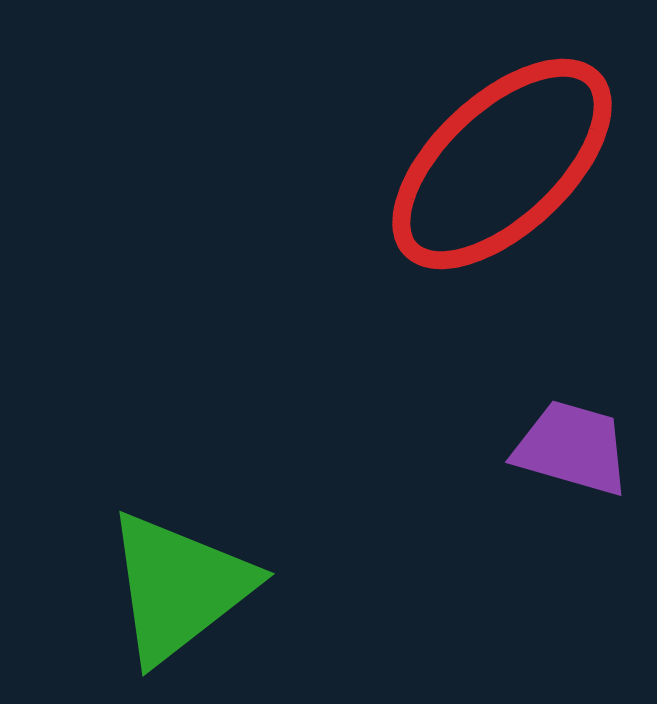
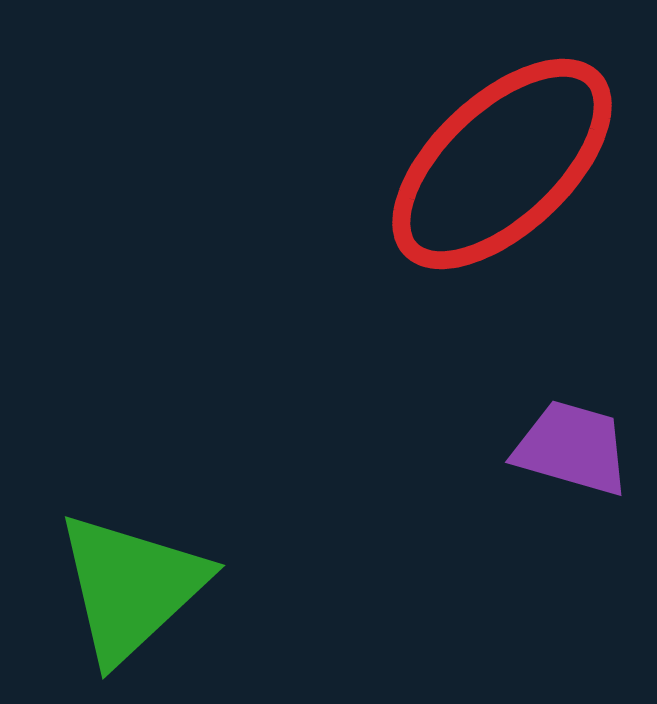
green triangle: moved 48 px left; rotated 5 degrees counterclockwise
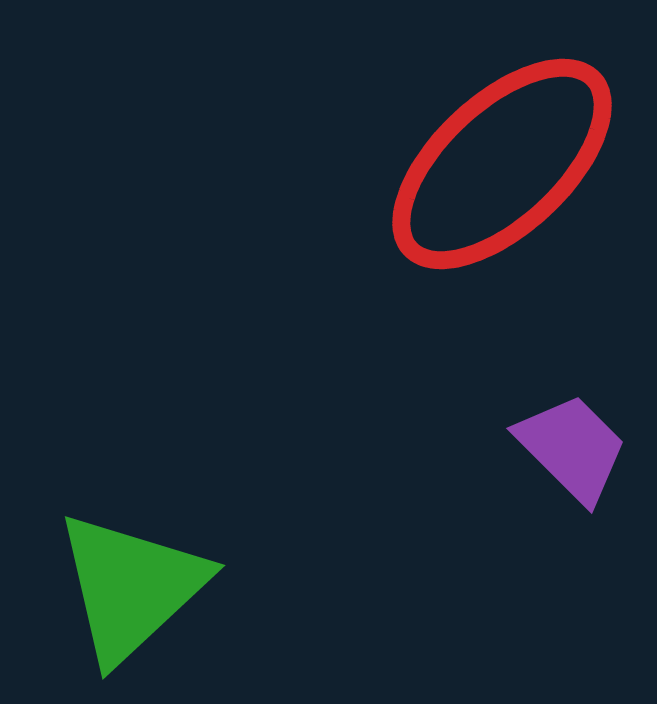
purple trapezoid: rotated 29 degrees clockwise
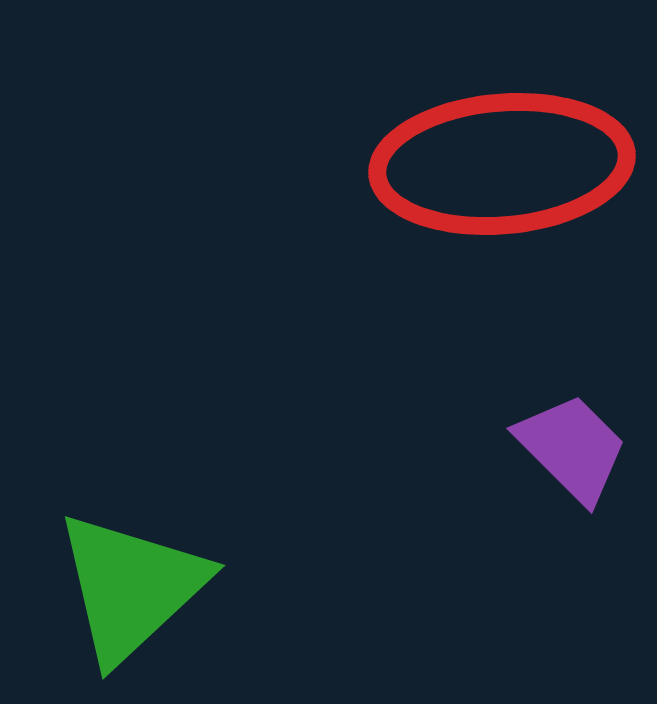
red ellipse: rotated 38 degrees clockwise
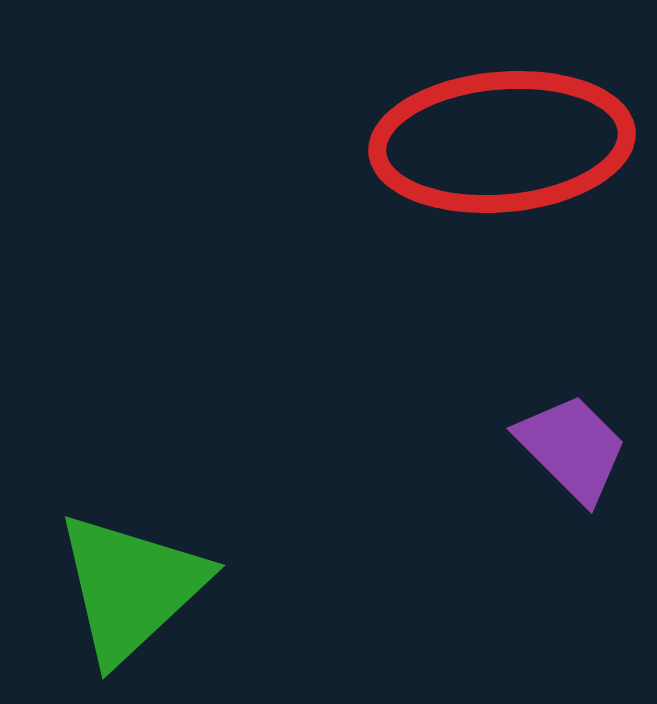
red ellipse: moved 22 px up
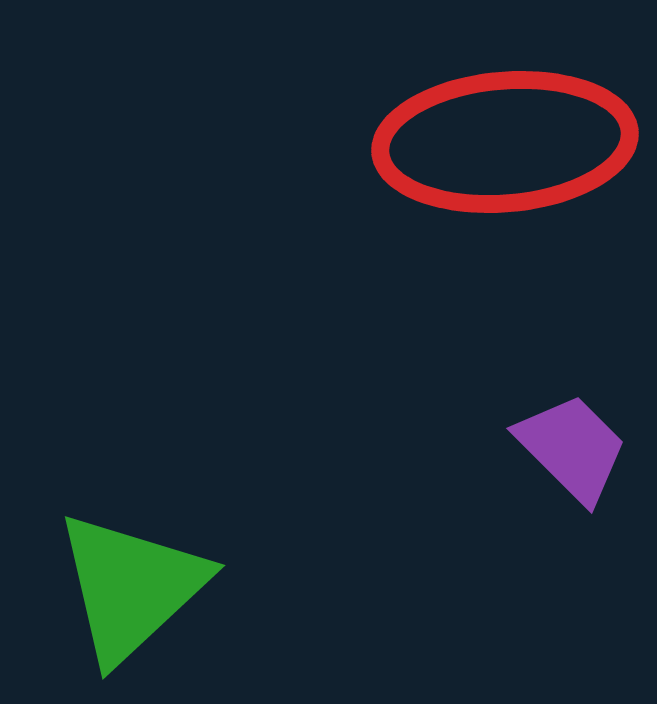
red ellipse: moved 3 px right
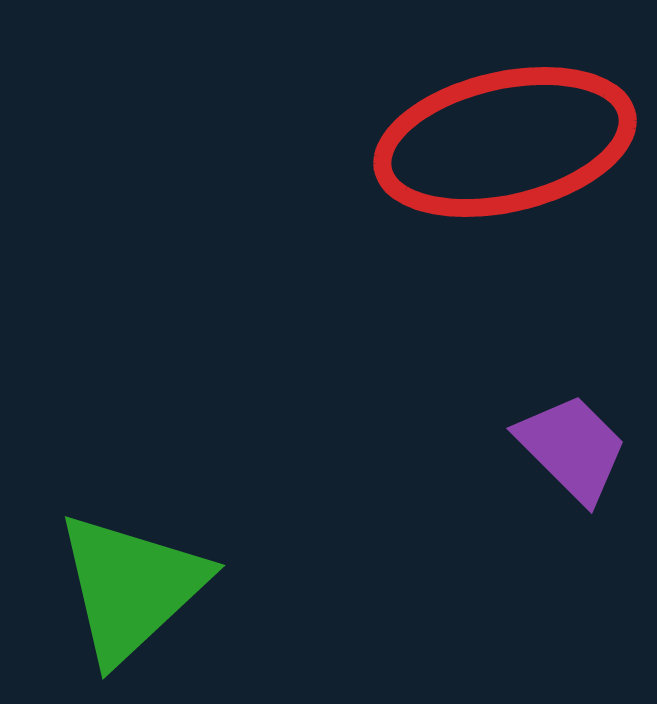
red ellipse: rotated 8 degrees counterclockwise
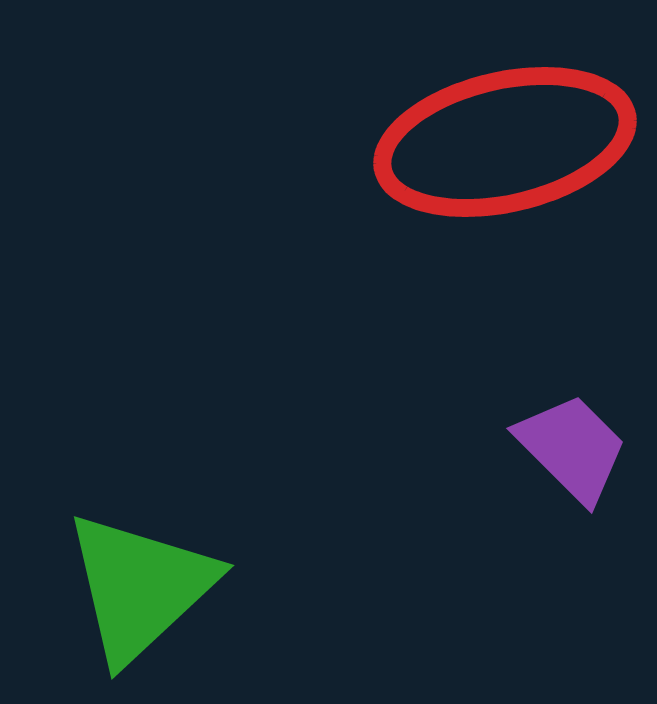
green triangle: moved 9 px right
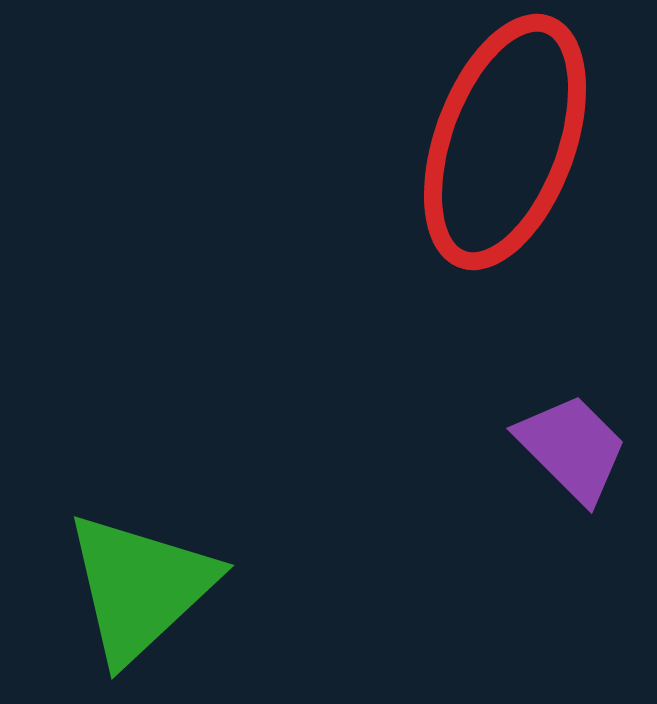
red ellipse: rotated 57 degrees counterclockwise
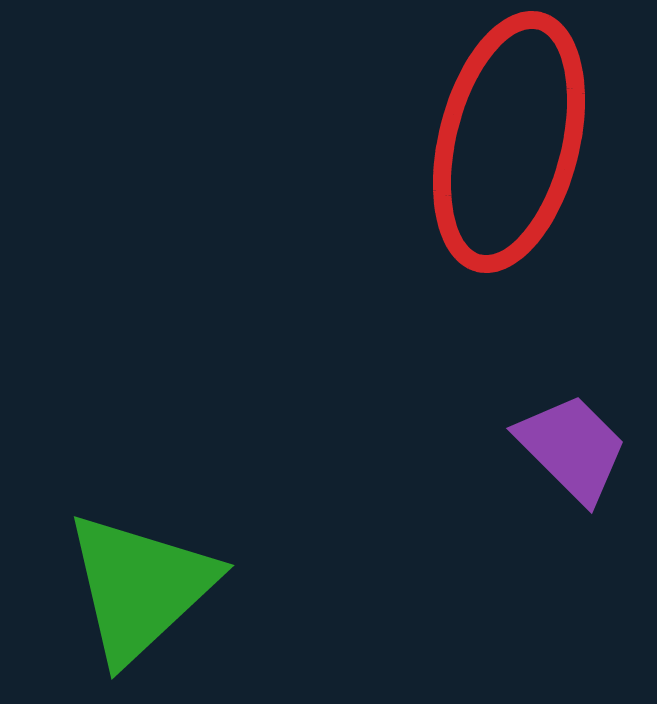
red ellipse: moved 4 px right; rotated 6 degrees counterclockwise
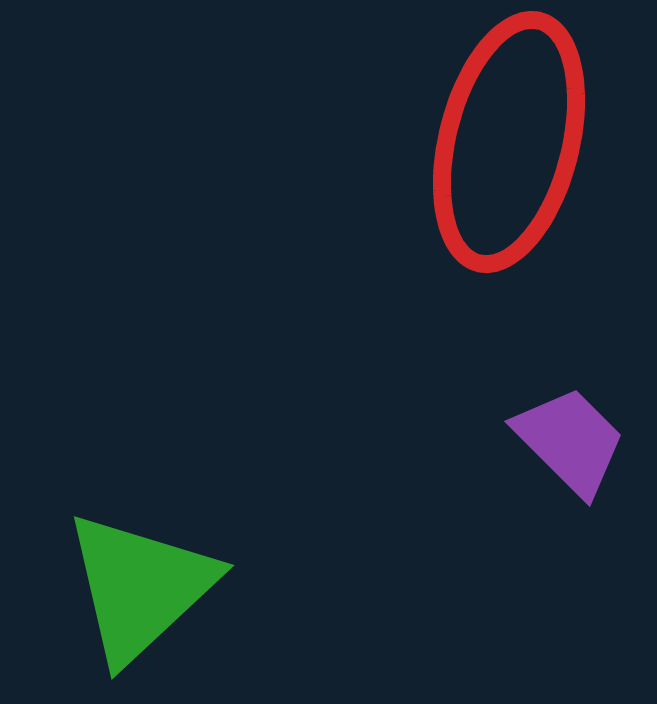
purple trapezoid: moved 2 px left, 7 px up
